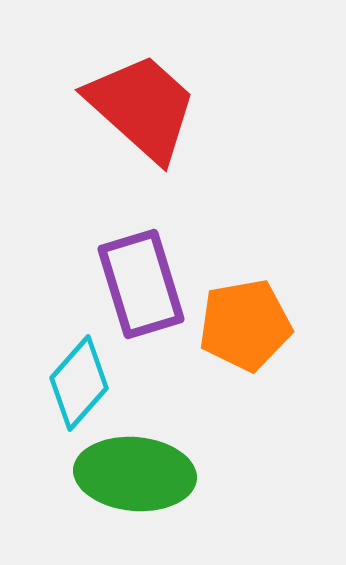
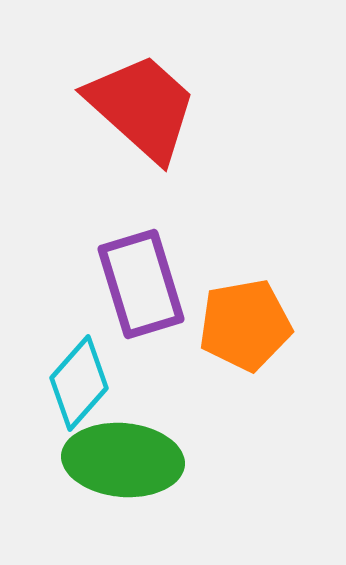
green ellipse: moved 12 px left, 14 px up
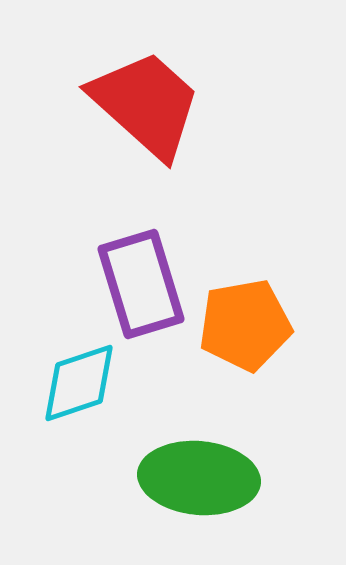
red trapezoid: moved 4 px right, 3 px up
cyan diamond: rotated 30 degrees clockwise
green ellipse: moved 76 px right, 18 px down
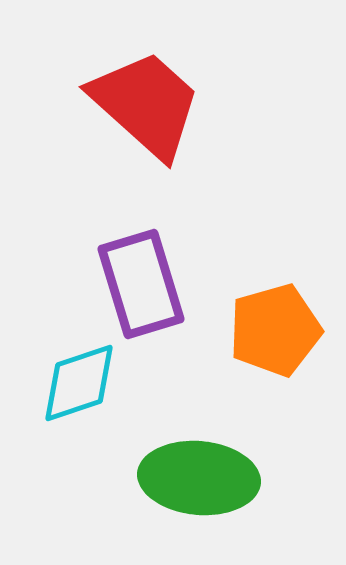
orange pentagon: moved 30 px right, 5 px down; rotated 6 degrees counterclockwise
